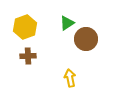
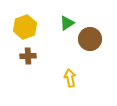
brown circle: moved 4 px right
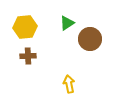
yellow hexagon: rotated 15 degrees clockwise
yellow arrow: moved 1 px left, 6 px down
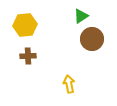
green triangle: moved 14 px right, 7 px up
yellow hexagon: moved 2 px up
brown circle: moved 2 px right
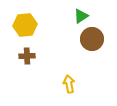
brown cross: moved 1 px left
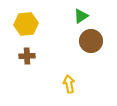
yellow hexagon: moved 1 px right, 1 px up
brown circle: moved 1 px left, 2 px down
